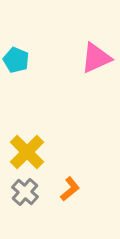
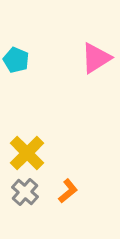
pink triangle: rotated 8 degrees counterclockwise
yellow cross: moved 1 px down
orange L-shape: moved 2 px left, 2 px down
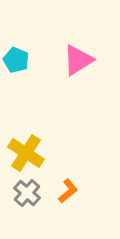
pink triangle: moved 18 px left, 2 px down
yellow cross: moved 1 px left; rotated 12 degrees counterclockwise
gray cross: moved 2 px right, 1 px down
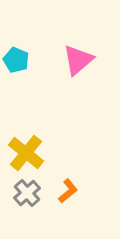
pink triangle: rotated 8 degrees counterclockwise
yellow cross: rotated 6 degrees clockwise
gray cross: rotated 8 degrees clockwise
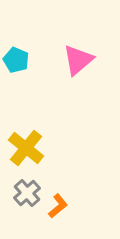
yellow cross: moved 5 px up
orange L-shape: moved 10 px left, 15 px down
